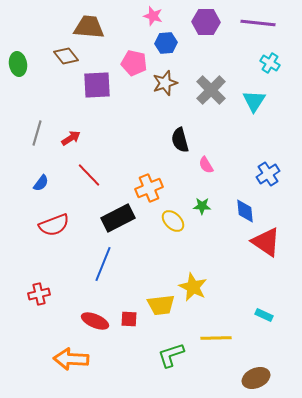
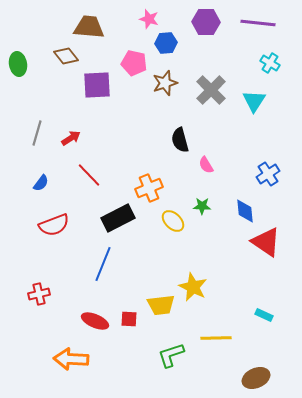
pink star: moved 4 px left, 3 px down
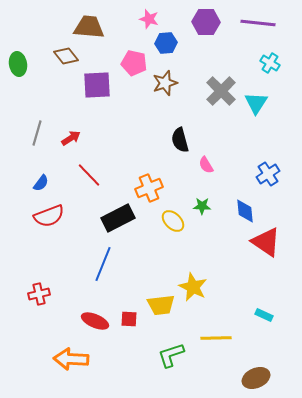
gray cross: moved 10 px right, 1 px down
cyan triangle: moved 2 px right, 2 px down
red semicircle: moved 5 px left, 9 px up
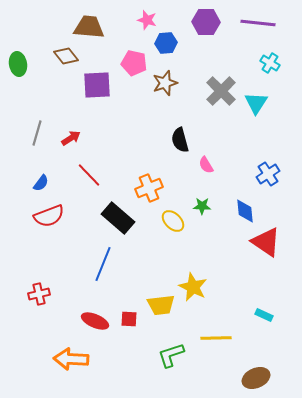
pink star: moved 2 px left, 1 px down
black rectangle: rotated 68 degrees clockwise
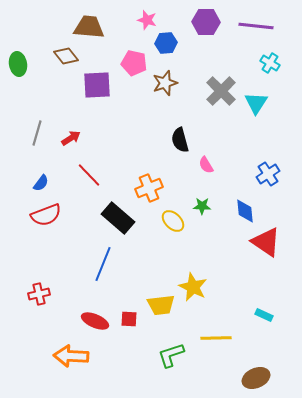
purple line: moved 2 px left, 3 px down
red semicircle: moved 3 px left, 1 px up
orange arrow: moved 3 px up
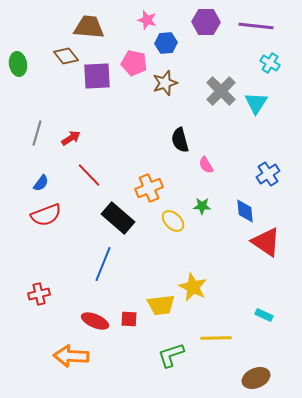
purple square: moved 9 px up
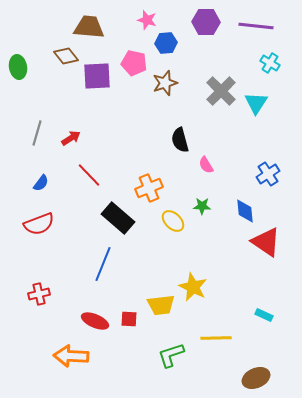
green ellipse: moved 3 px down
red semicircle: moved 7 px left, 9 px down
